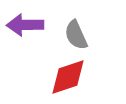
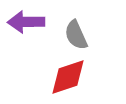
purple arrow: moved 1 px right, 3 px up
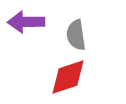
gray semicircle: rotated 16 degrees clockwise
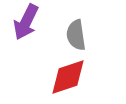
purple arrow: rotated 63 degrees counterclockwise
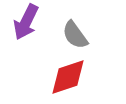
gray semicircle: moved 1 px left; rotated 28 degrees counterclockwise
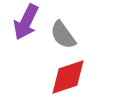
gray semicircle: moved 12 px left
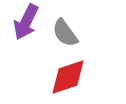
gray semicircle: moved 2 px right, 2 px up
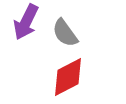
red diamond: rotated 9 degrees counterclockwise
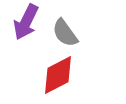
red diamond: moved 10 px left, 2 px up
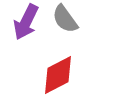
gray semicircle: moved 14 px up
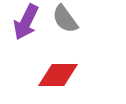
red diamond: rotated 27 degrees clockwise
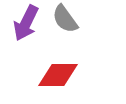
purple arrow: moved 1 px down
